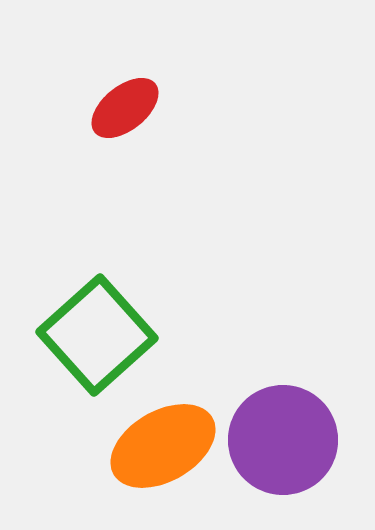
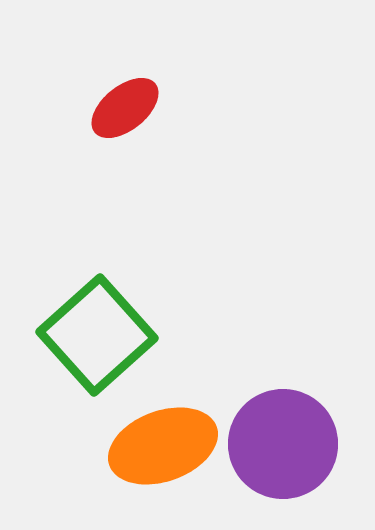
purple circle: moved 4 px down
orange ellipse: rotated 10 degrees clockwise
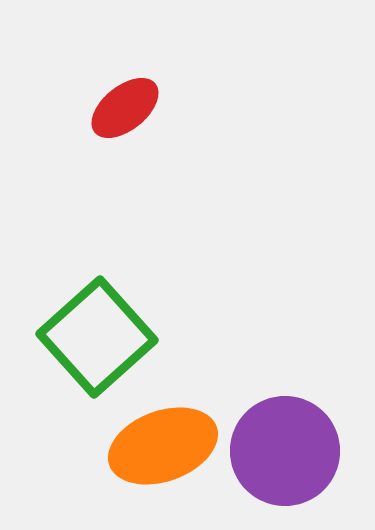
green square: moved 2 px down
purple circle: moved 2 px right, 7 px down
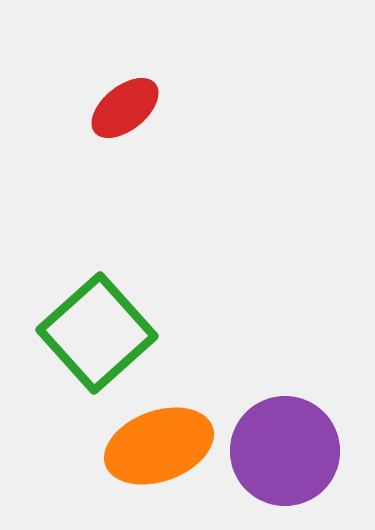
green square: moved 4 px up
orange ellipse: moved 4 px left
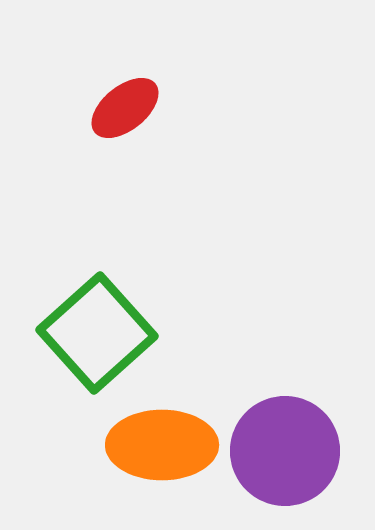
orange ellipse: moved 3 px right, 1 px up; rotated 20 degrees clockwise
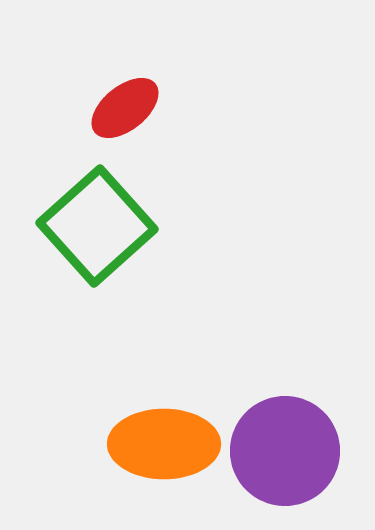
green square: moved 107 px up
orange ellipse: moved 2 px right, 1 px up
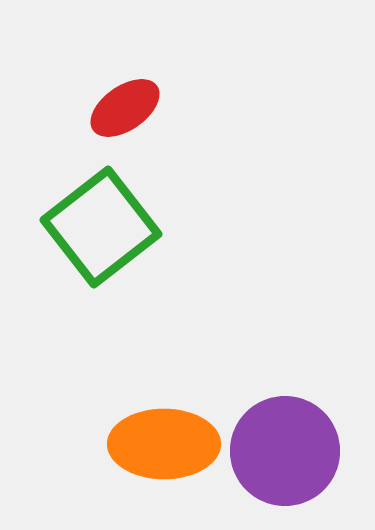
red ellipse: rotated 4 degrees clockwise
green square: moved 4 px right, 1 px down; rotated 4 degrees clockwise
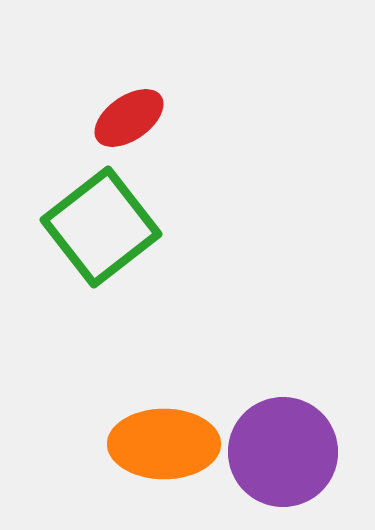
red ellipse: moved 4 px right, 10 px down
purple circle: moved 2 px left, 1 px down
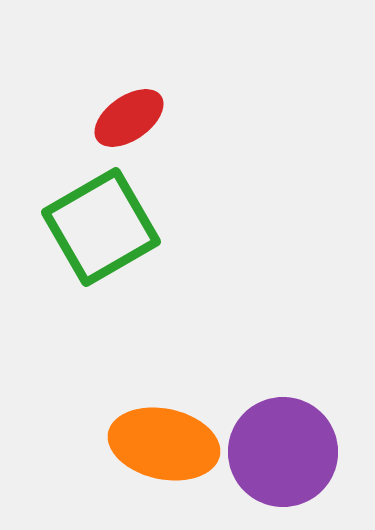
green square: rotated 8 degrees clockwise
orange ellipse: rotated 12 degrees clockwise
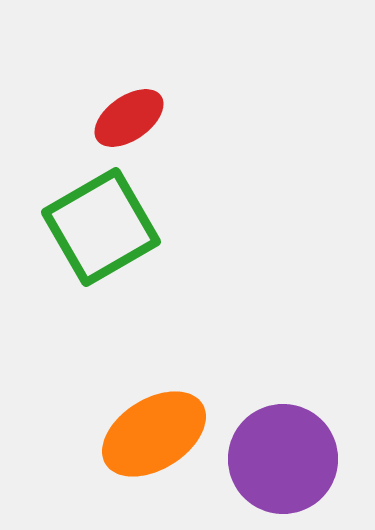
orange ellipse: moved 10 px left, 10 px up; rotated 44 degrees counterclockwise
purple circle: moved 7 px down
